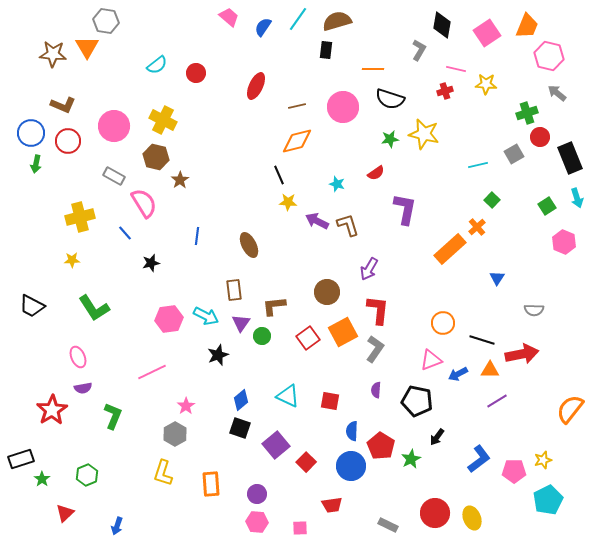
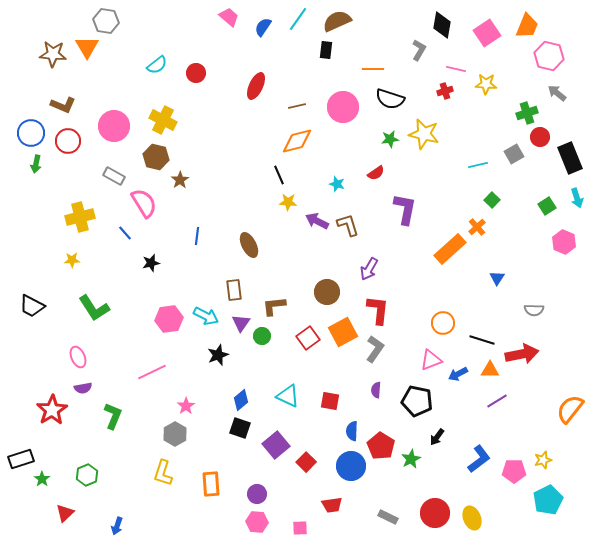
brown semicircle at (337, 21): rotated 8 degrees counterclockwise
gray rectangle at (388, 525): moved 8 px up
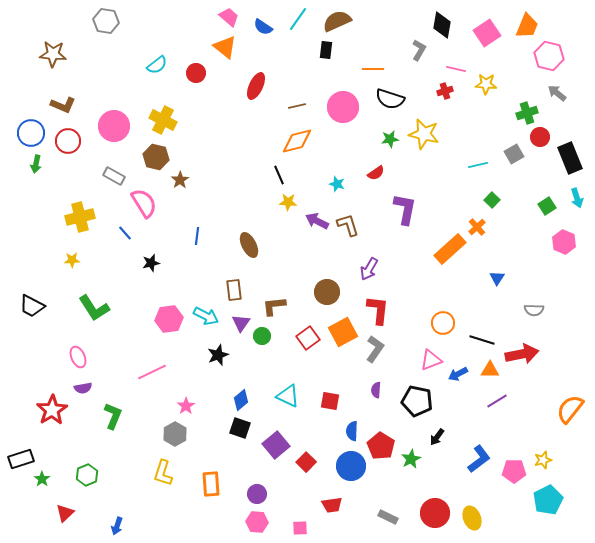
blue semicircle at (263, 27): rotated 90 degrees counterclockwise
orange triangle at (87, 47): moved 138 px right; rotated 20 degrees counterclockwise
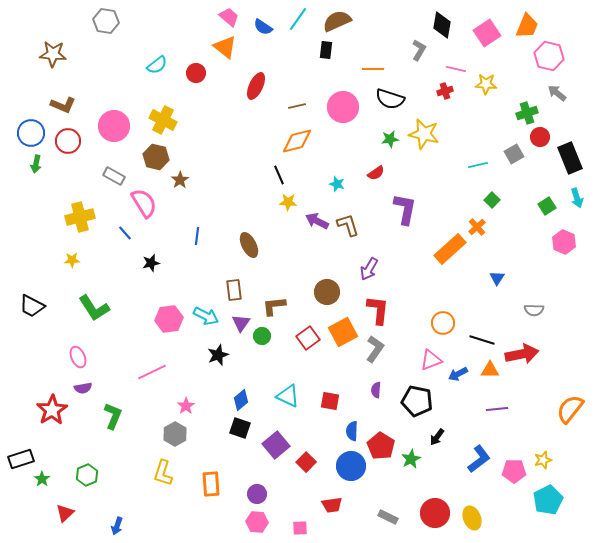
purple line at (497, 401): moved 8 px down; rotated 25 degrees clockwise
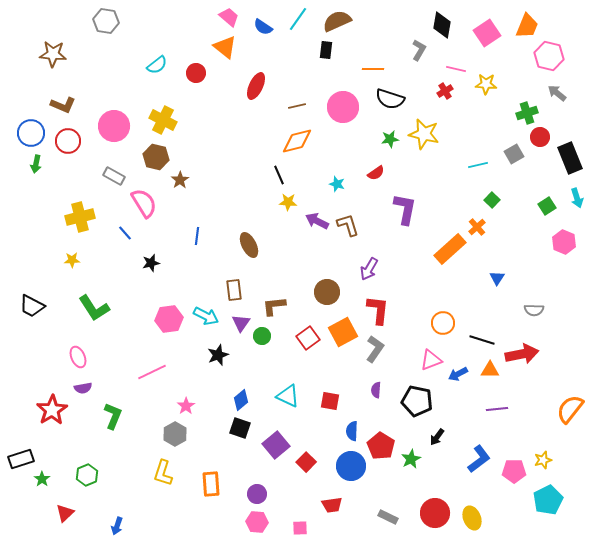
red cross at (445, 91): rotated 14 degrees counterclockwise
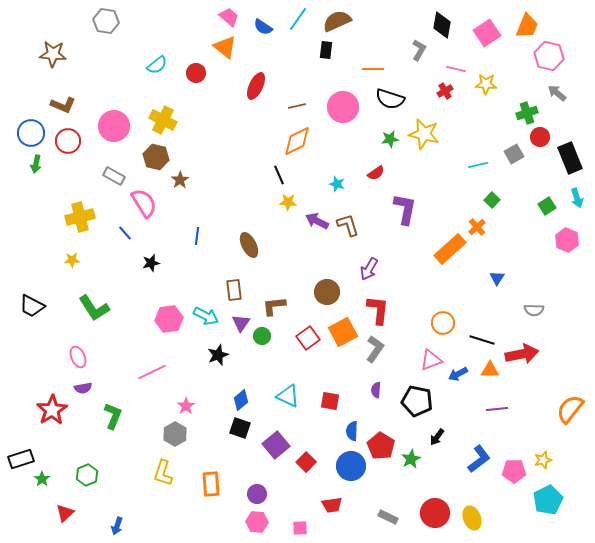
orange diamond at (297, 141): rotated 12 degrees counterclockwise
pink hexagon at (564, 242): moved 3 px right, 2 px up
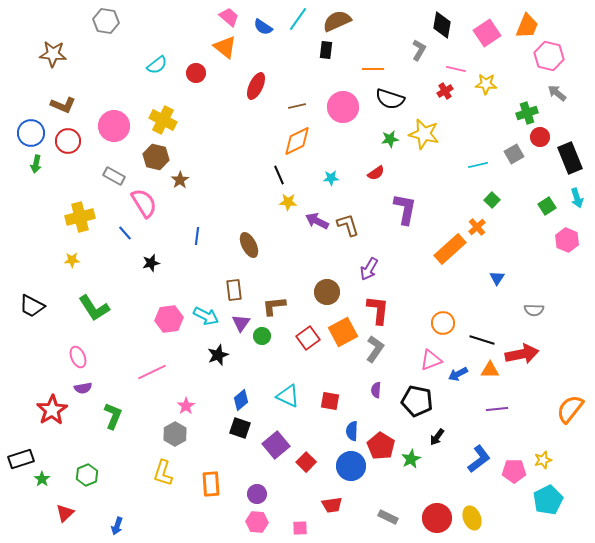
cyan star at (337, 184): moved 6 px left, 6 px up; rotated 21 degrees counterclockwise
red circle at (435, 513): moved 2 px right, 5 px down
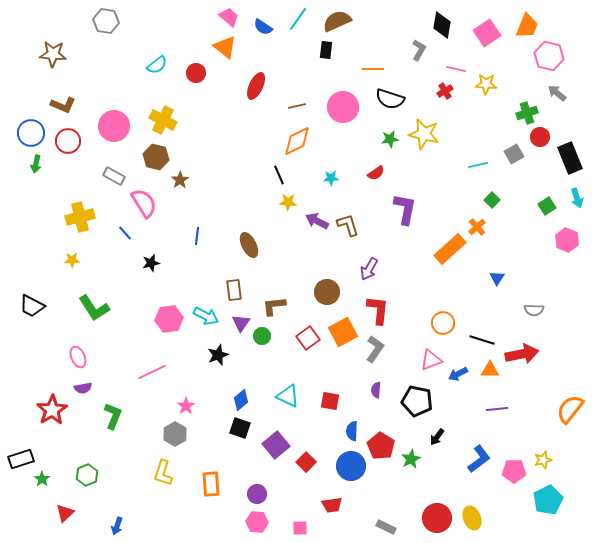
gray rectangle at (388, 517): moved 2 px left, 10 px down
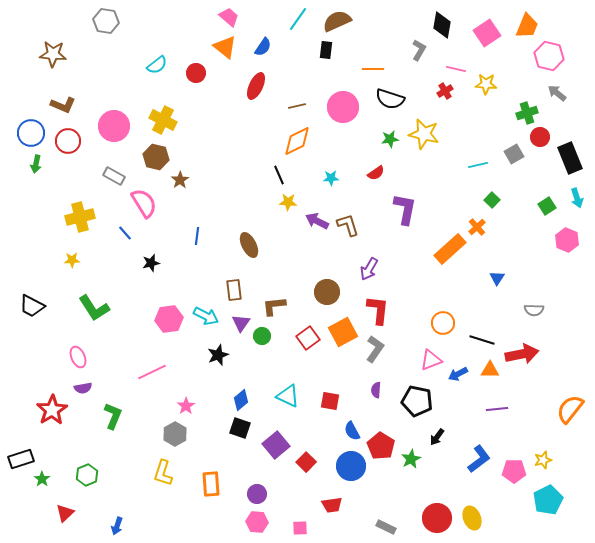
blue semicircle at (263, 27): moved 20 px down; rotated 90 degrees counterclockwise
blue semicircle at (352, 431): rotated 30 degrees counterclockwise
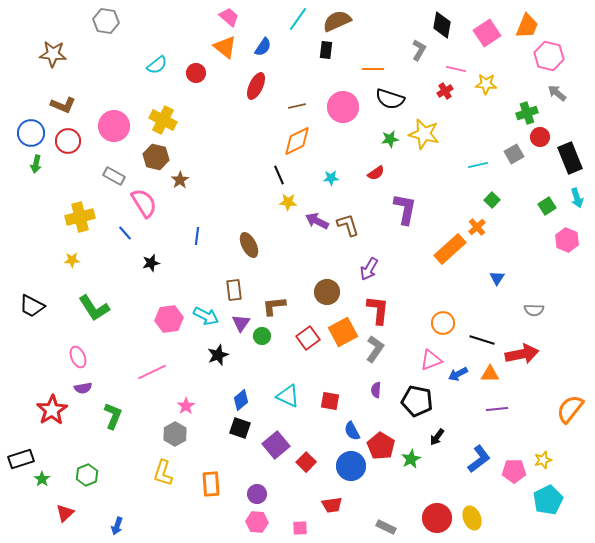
orange triangle at (490, 370): moved 4 px down
